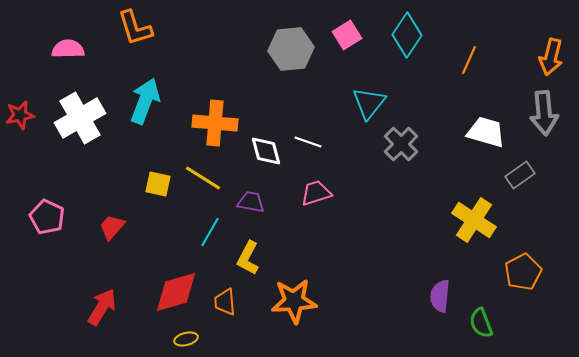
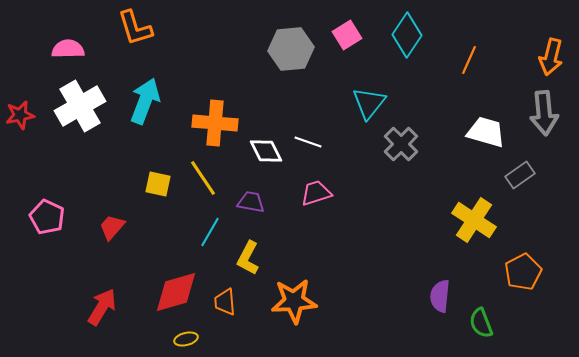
white cross: moved 12 px up
white diamond: rotated 12 degrees counterclockwise
yellow line: rotated 24 degrees clockwise
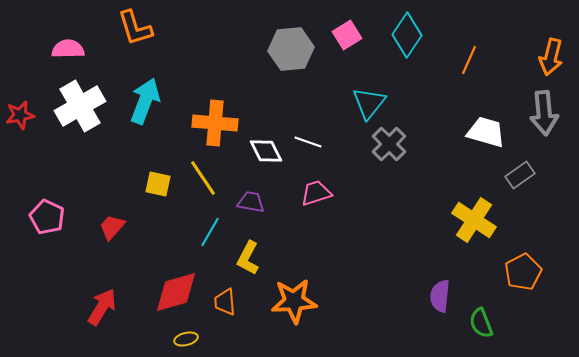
gray cross: moved 12 px left
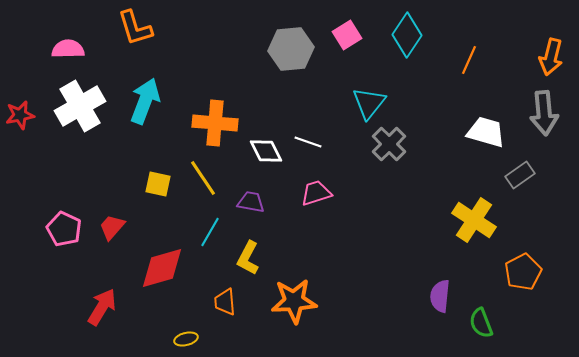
pink pentagon: moved 17 px right, 12 px down
red diamond: moved 14 px left, 24 px up
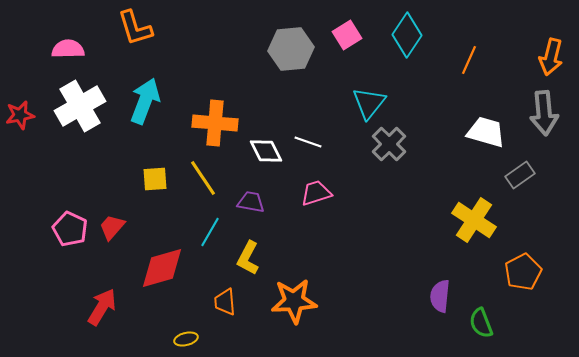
yellow square: moved 3 px left, 5 px up; rotated 16 degrees counterclockwise
pink pentagon: moved 6 px right
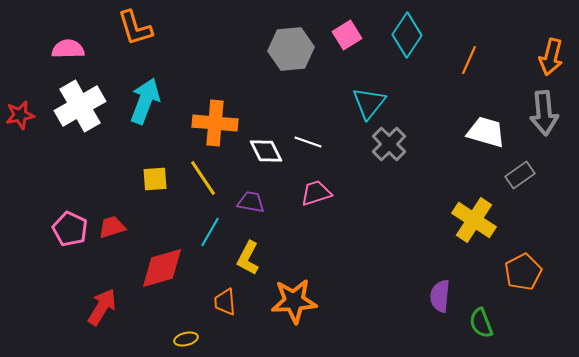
red trapezoid: rotated 32 degrees clockwise
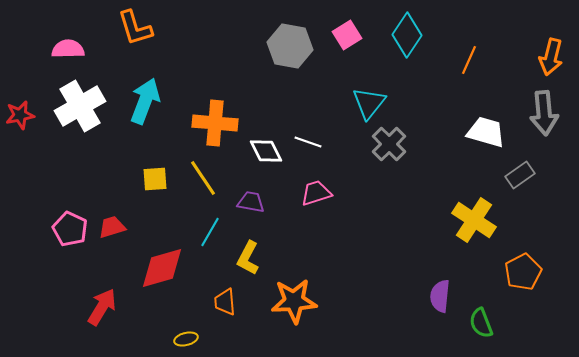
gray hexagon: moved 1 px left, 3 px up; rotated 15 degrees clockwise
